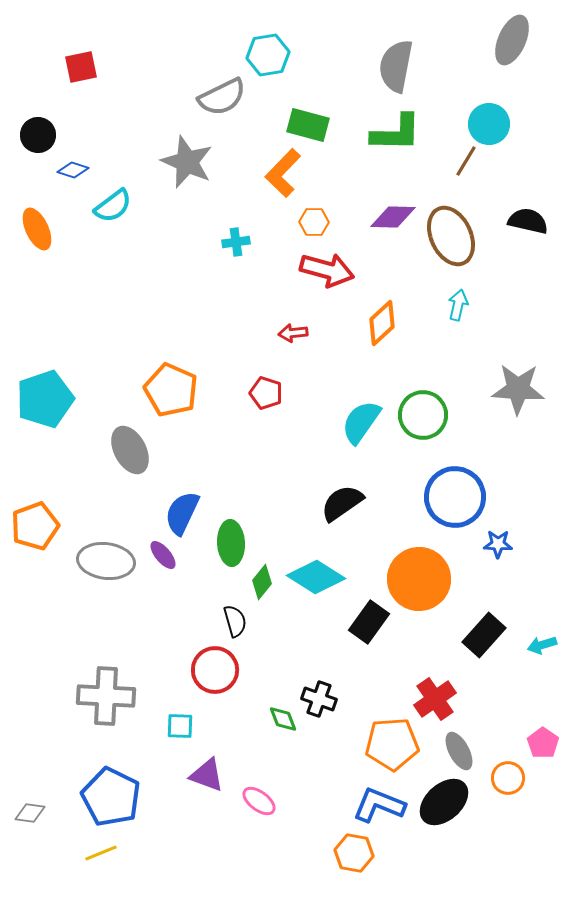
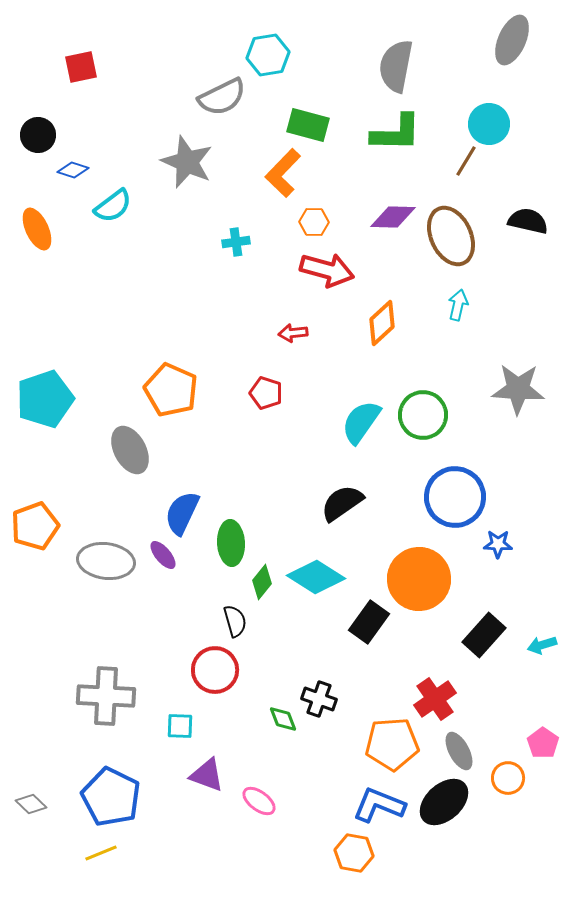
gray diamond at (30, 813): moved 1 px right, 9 px up; rotated 36 degrees clockwise
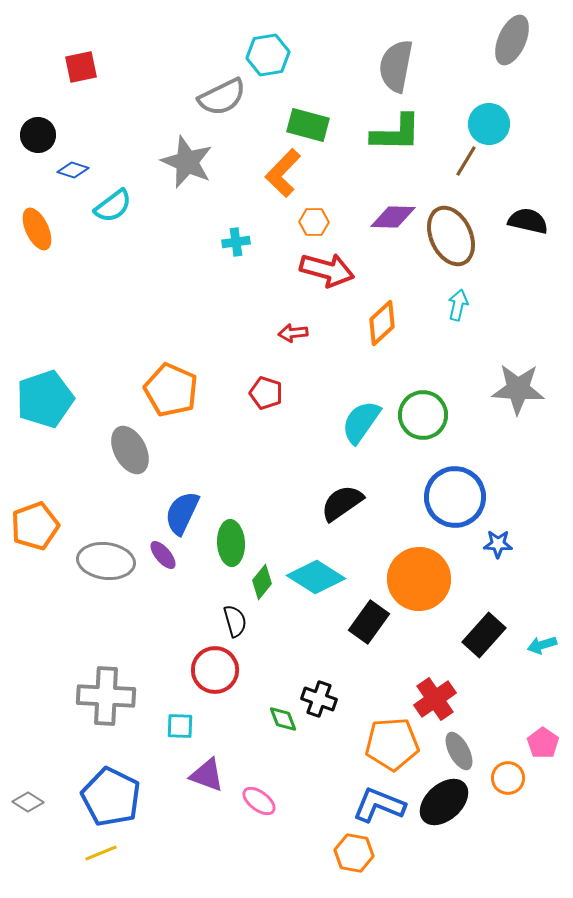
gray diamond at (31, 804): moved 3 px left, 2 px up; rotated 12 degrees counterclockwise
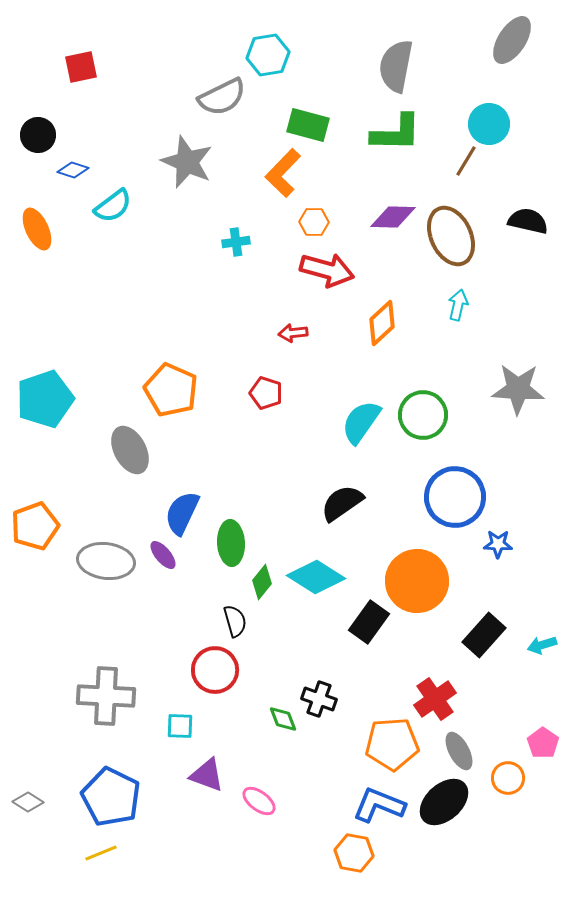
gray ellipse at (512, 40): rotated 9 degrees clockwise
orange circle at (419, 579): moved 2 px left, 2 px down
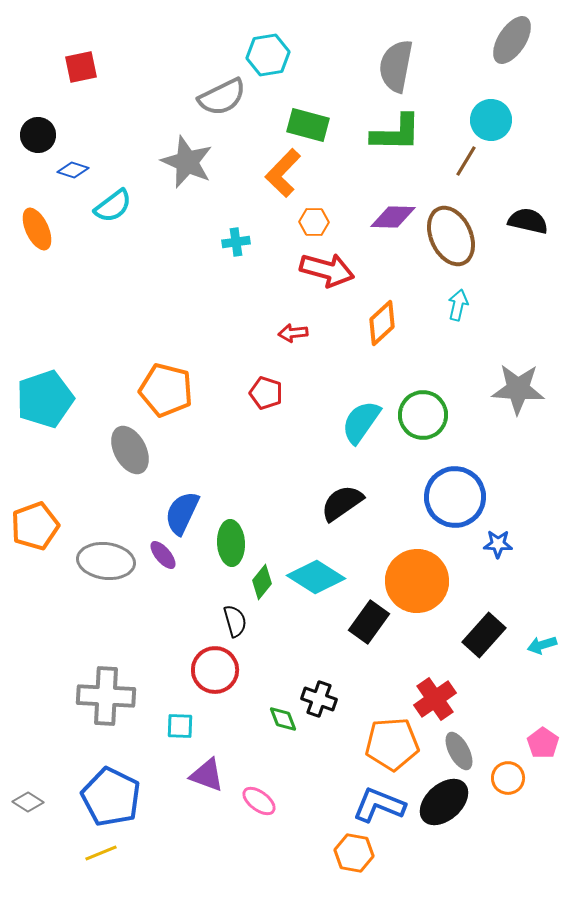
cyan circle at (489, 124): moved 2 px right, 4 px up
orange pentagon at (171, 390): moved 5 px left; rotated 10 degrees counterclockwise
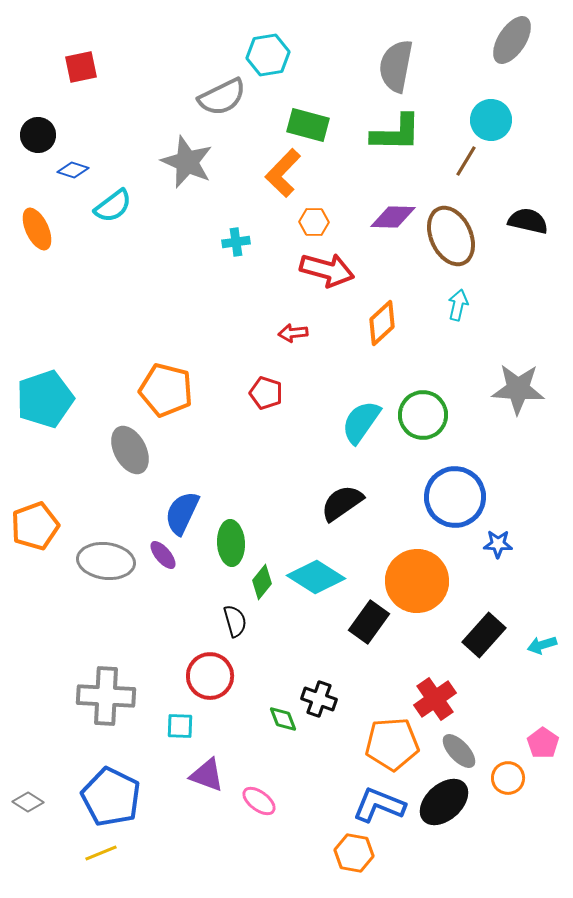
red circle at (215, 670): moved 5 px left, 6 px down
gray ellipse at (459, 751): rotated 15 degrees counterclockwise
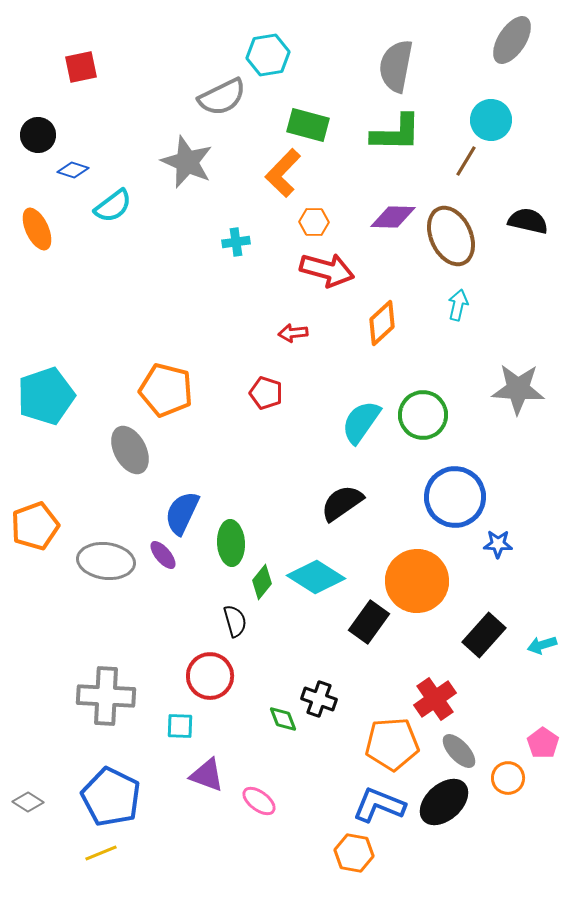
cyan pentagon at (45, 399): moved 1 px right, 3 px up
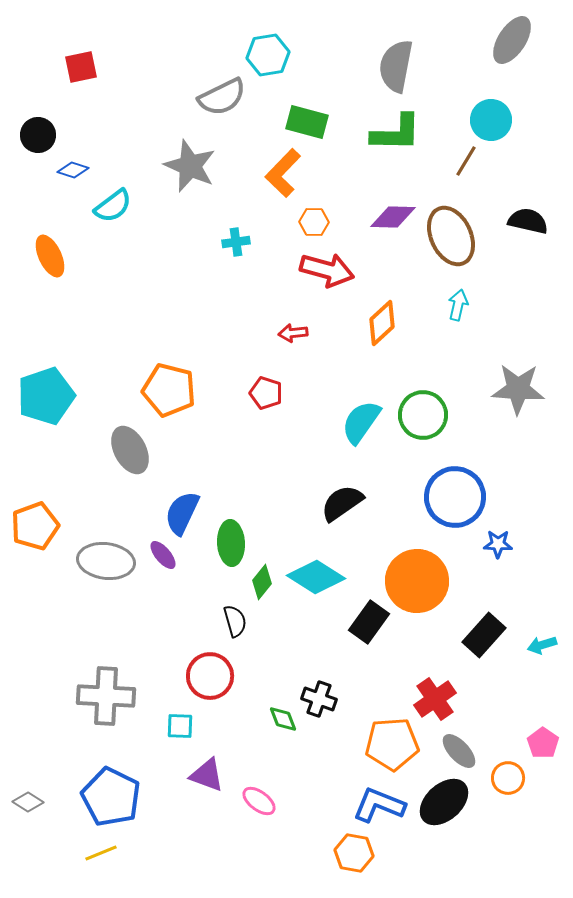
green rectangle at (308, 125): moved 1 px left, 3 px up
gray star at (187, 162): moved 3 px right, 4 px down
orange ellipse at (37, 229): moved 13 px right, 27 px down
orange pentagon at (166, 390): moved 3 px right
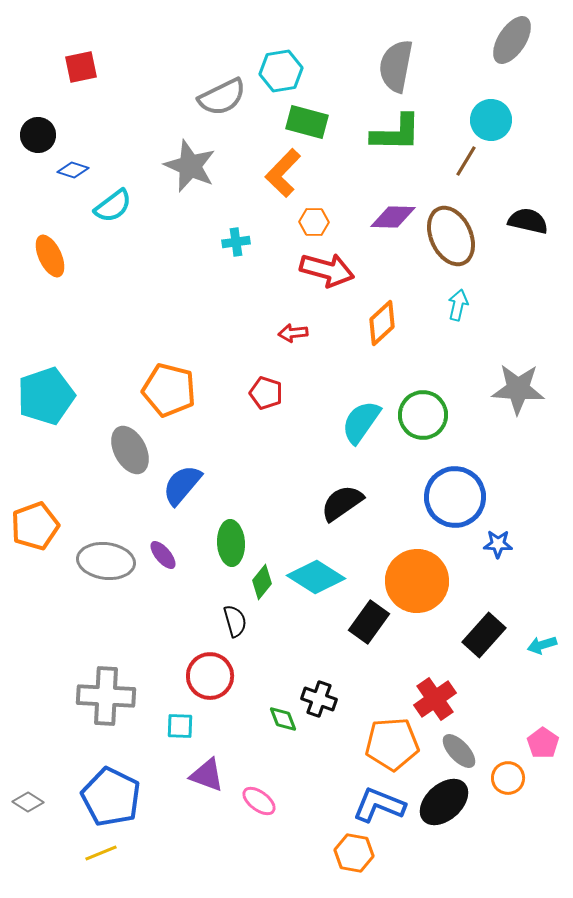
cyan hexagon at (268, 55): moved 13 px right, 16 px down
blue semicircle at (182, 513): moved 28 px up; rotated 15 degrees clockwise
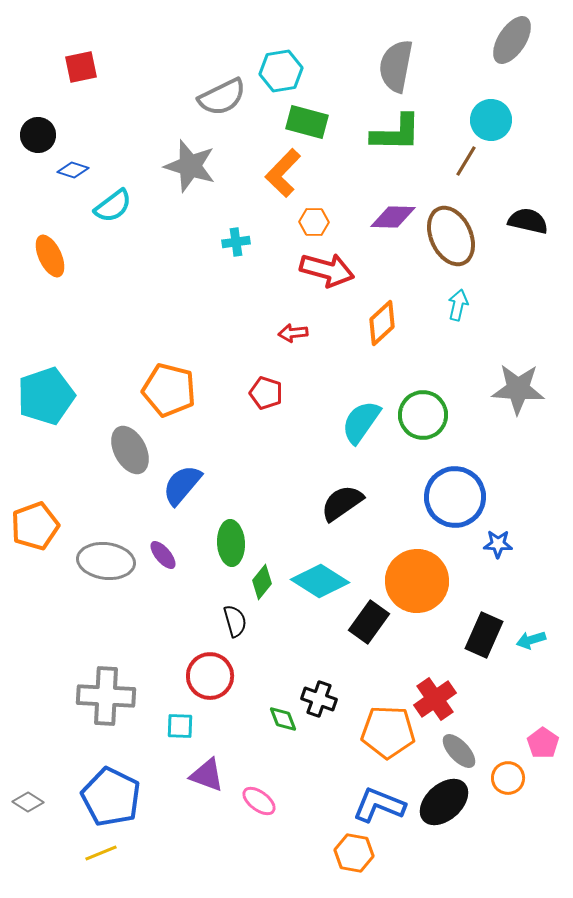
gray star at (190, 166): rotated 6 degrees counterclockwise
cyan diamond at (316, 577): moved 4 px right, 4 px down
black rectangle at (484, 635): rotated 18 degrees counterclockwise
cyan arrow at (542, 645): moved 11 px left, 5 px up
orange pentagon at (392, 744): moved 4 px left, 12 px up; rotated 6 degrees clockwise
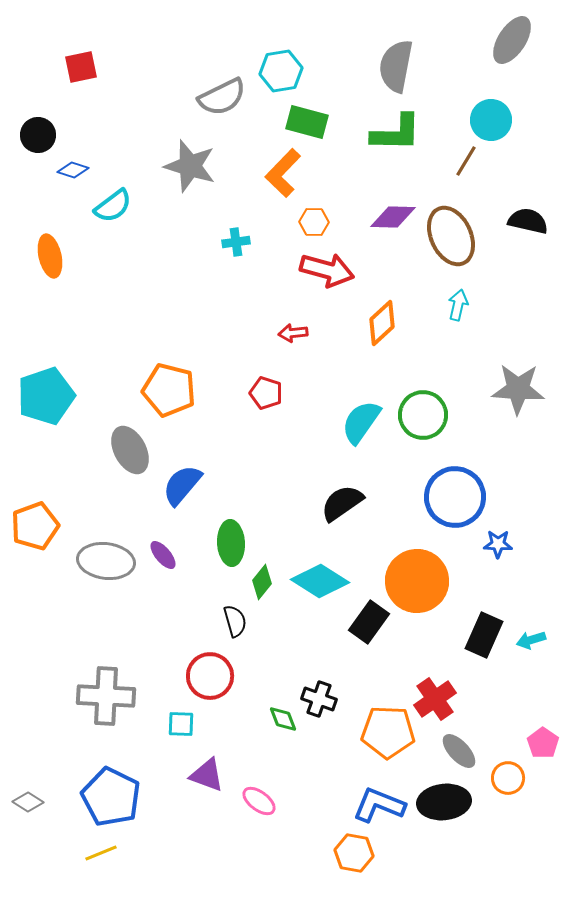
orange ellipse at (50, 256): rotated 12 degrees clockwise
cyan square at (180, 726): moved 1 px right, 2 px up
black ellipse at (444, 802): rotated 36 degrees clockwise
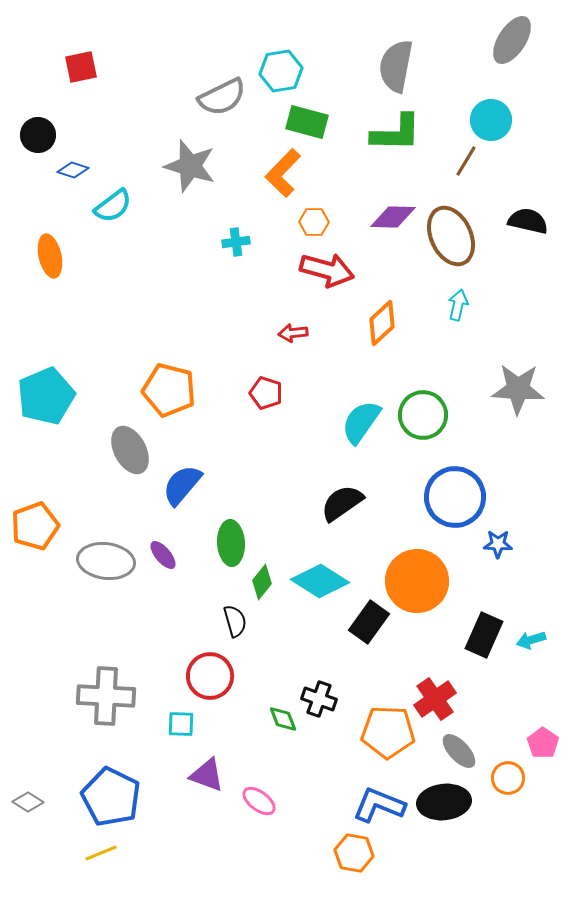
cyan pentagon at (46, 396): rotated 4 degrees counterclockwise
